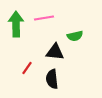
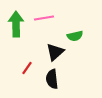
black triangle: rotated 48 degrees counterclockwise
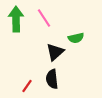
pink line: rotated 66 degrees clockwise
green arrow: moved 5 px up
green semicircle: moved 1 px right, 2 px down
red line: moved 18 px down
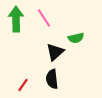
red line: moved 4 px left, 1 px up
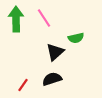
black semicircle: rotated 78 degrees clockwise
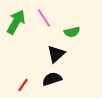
green arrow: moved 3 px down; rotated 30 degrees clockwise
green semicircle: moved 4 px left, 6 px up
black triangle: moved 1 px right, 2 px down
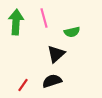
pink line: rotated 18 degrees clockwise
green arrow: rotated 25 degrees counterclockwise
black semicircle: moved 2 px down
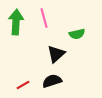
green semicircle: moved 5 px right, 2 px down
red line: rotated 24 degrees clockwise
